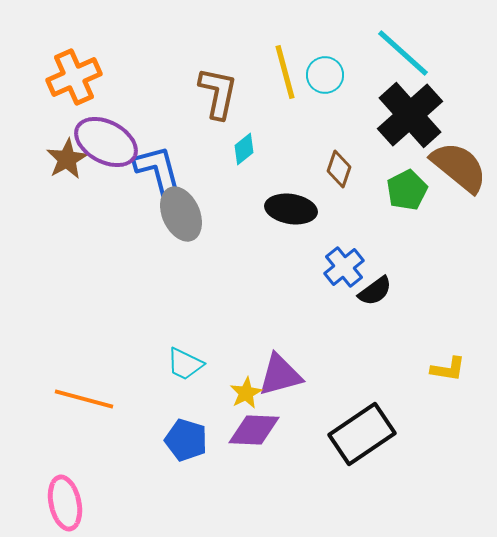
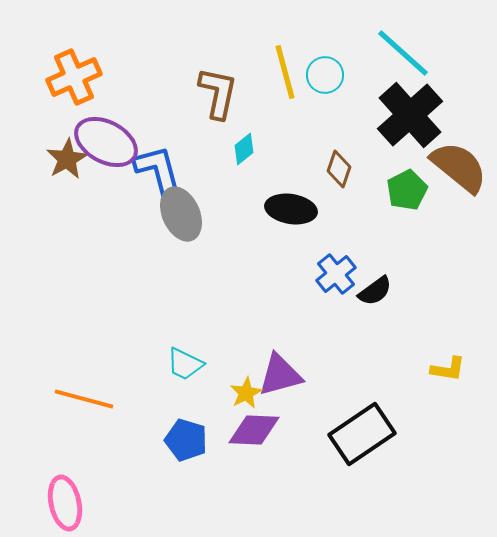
blue cross: moved 8 px left, 7 px down
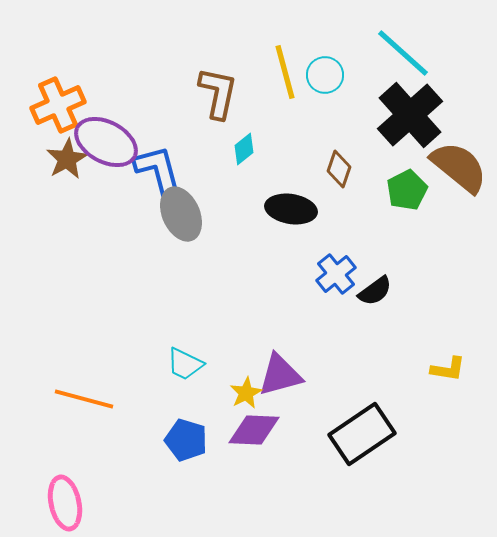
orange cross: moved 16 px left, 28 px down
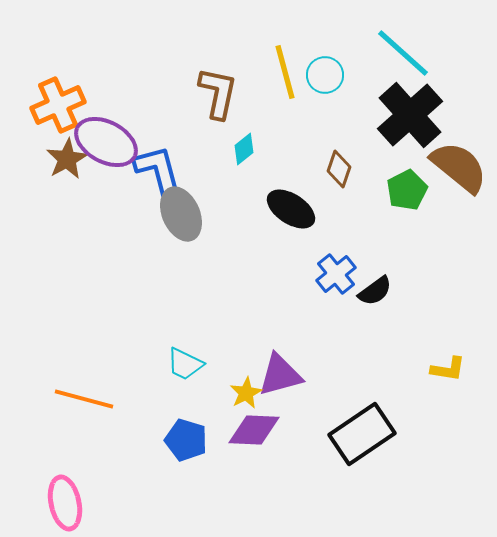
black ellipse: rotated 24 degrees clockwise
